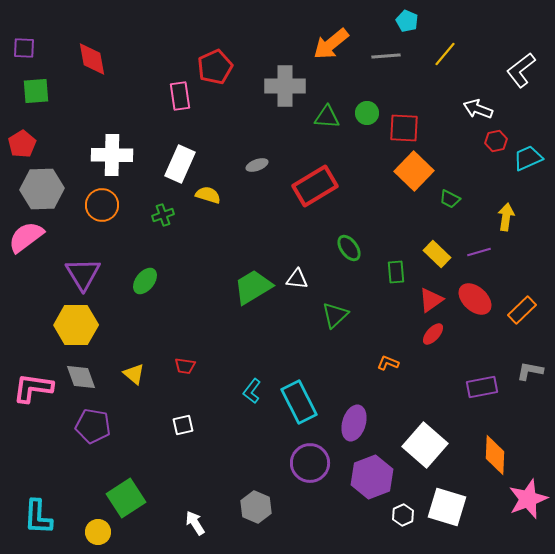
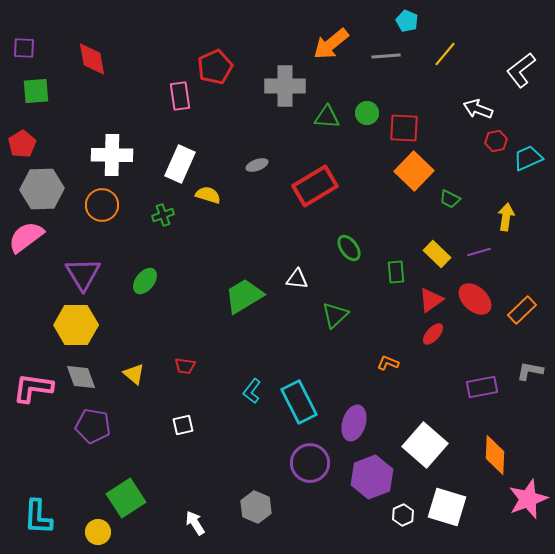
green trapezoid at (253, 287): moved 9 px left, 9 px down
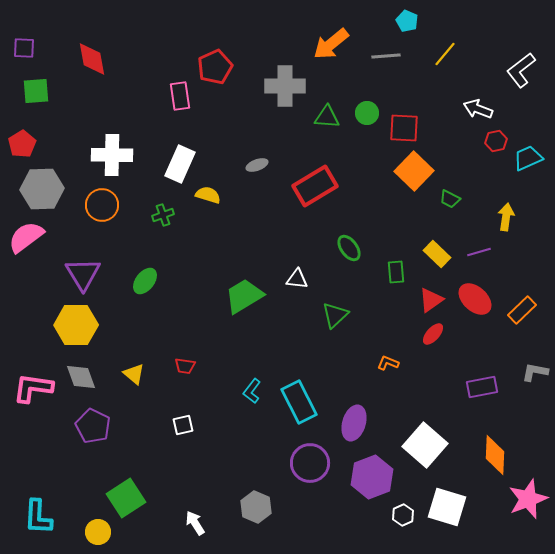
gray L-shape at (530, 371): moved 5 px right, 1 px down
purple pentagon at (93, 426): rotated 16 degrees clockwise
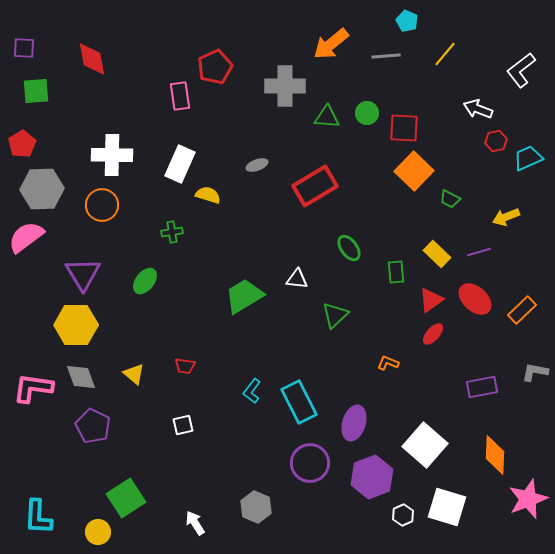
green cross at (163, 215): moved 9 px right, 17 px down; rotated 10 degrees clockwise
yellow arrow at (506, 217): rotated 120 degrees counterclockwise
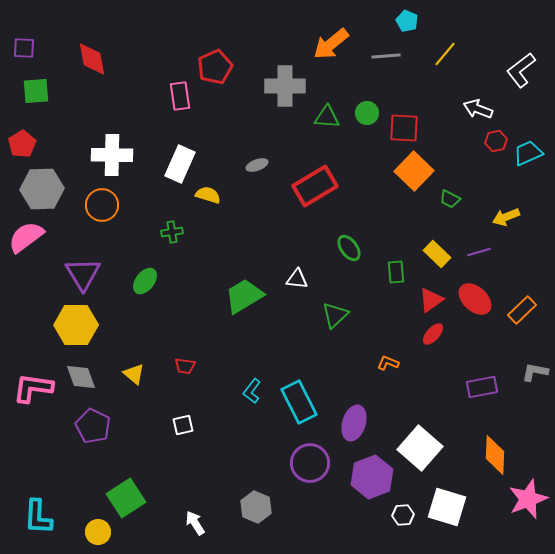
cyan trapezoid at (528, 158): moved 5 px up
white square at (425, 445): moved 5 px left, 3 px down
white hexagon at (403, 515): rotated 20 degrees clockwise
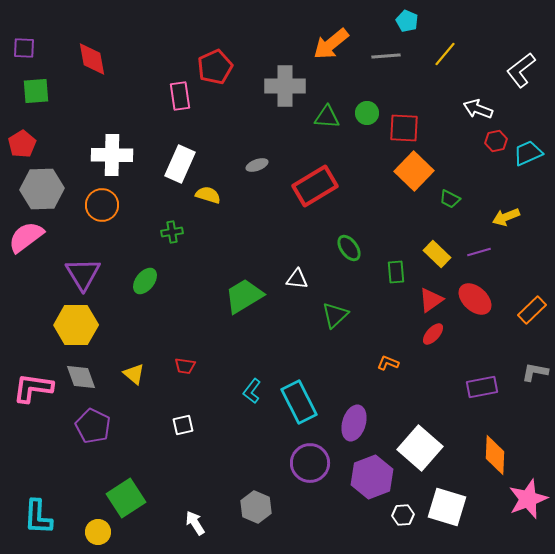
orange rectangle at (522, 310): moved 10 px right
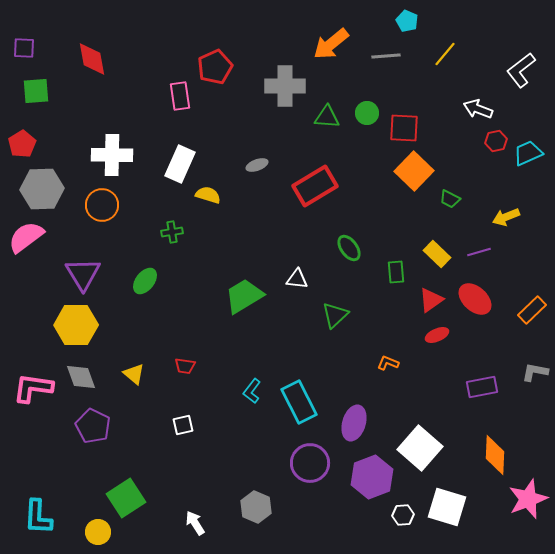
red ellipse at (433, 334): moved 4 px right, 1 px down; rotated 25 degrees clockwise
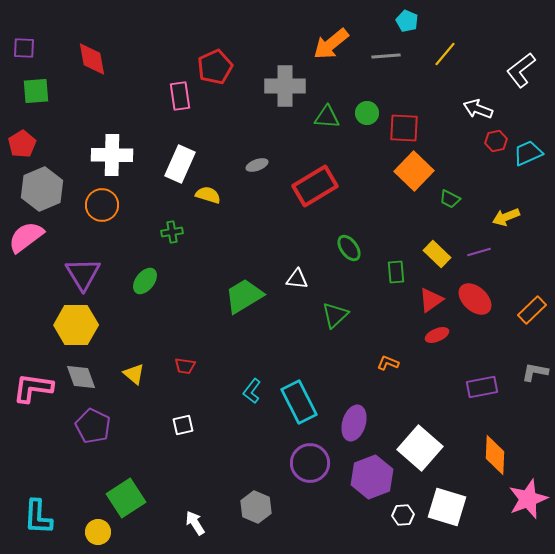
gray hexagon at (42, 189): rotated 21 degrees counterclockwise
